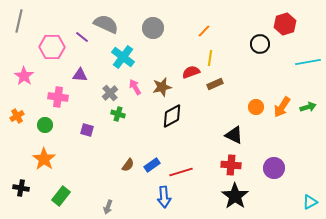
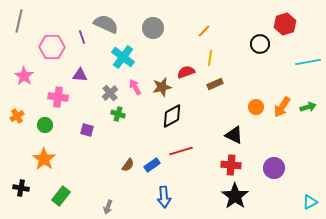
purple line: rotated 32 degrees clockwise
red semicircle: moved 5 px left
red line: moved 21 px up
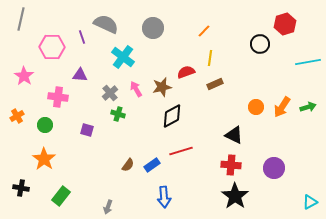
gray line: moved 2 px right, 2 px up
pink arrow: moved 1 px right, 2 px down
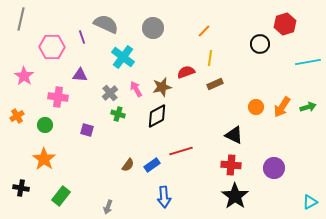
black diamond: moved 15 px left
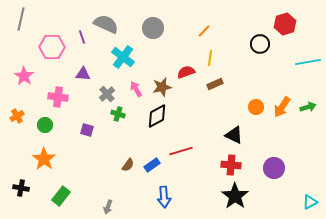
purple triangle: moved 3 px right, 1 px up
gray cross: moved 3 px left, 1 px down
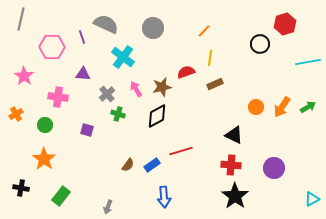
green arrow: rotated 14 degrees counterclockwise
orange cross: moved 1 px left, 2 px up
cyan triangle: moved 2 px right, 3 px up
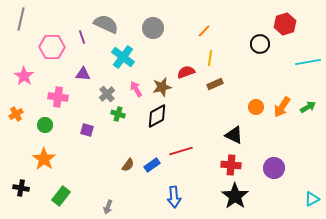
blue arrow: moved 10 px right
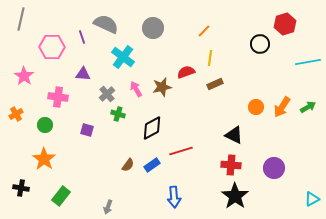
black diamond: moved 5 px left, 12 px down
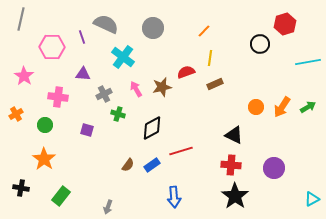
gray cross: moved 3 px left; rotated 14 degrees clockwise
